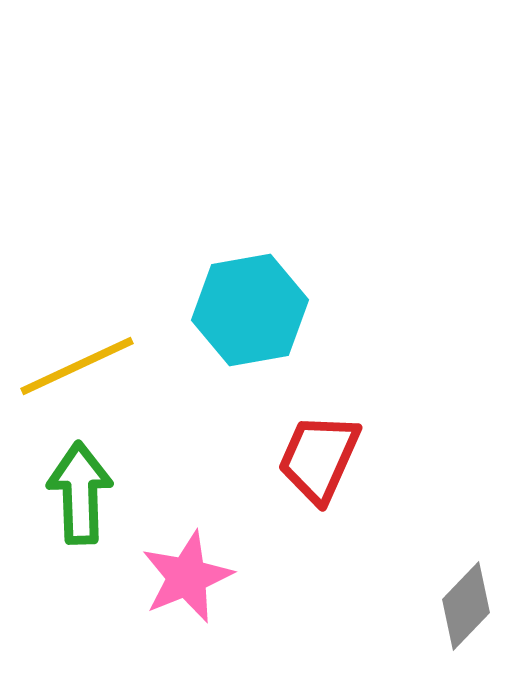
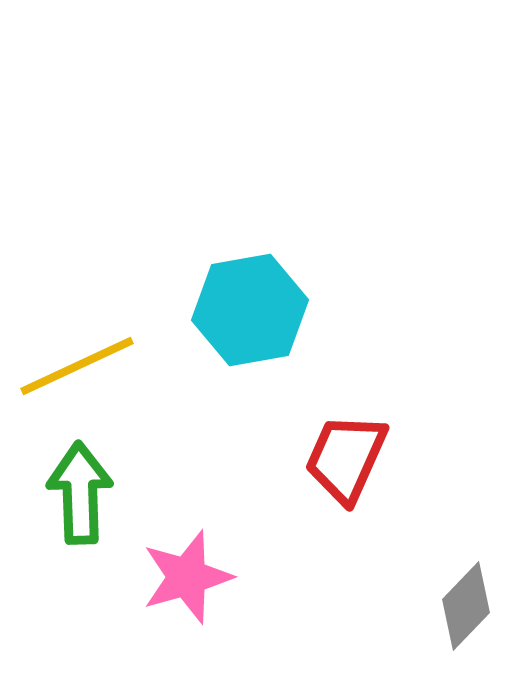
red trapezoid: moved 27 px right
pink star: rotated 6 degrees clockwise
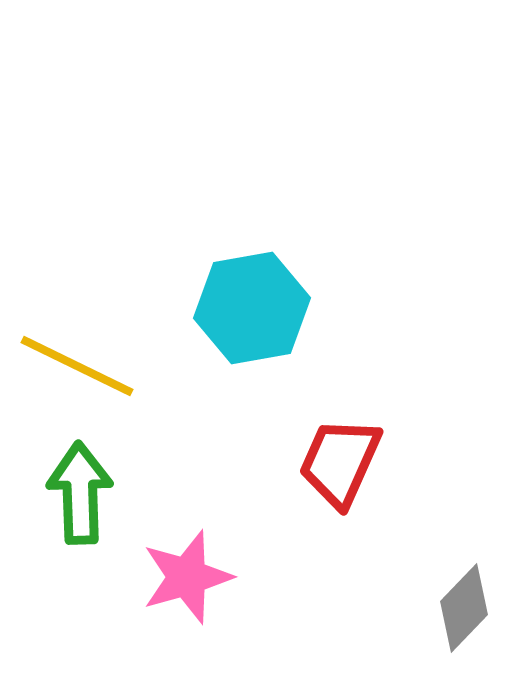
cyan hexagon: moved 2 px right, 2 px up
yellow line: rotated 51 degrees clockwise
red trapezoid: moved 6 px left, 4 px down
gray diamond: moved 2 px left, 2 px down
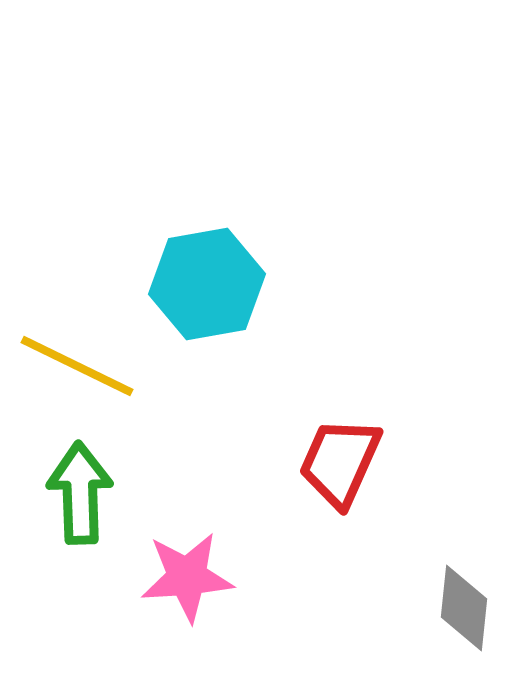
cyan hexagon: moved 45 px left, 24 px up
pink star: rotated 12 degrees clockwise
gray diamond: rotated 38 degrees counterclockwise
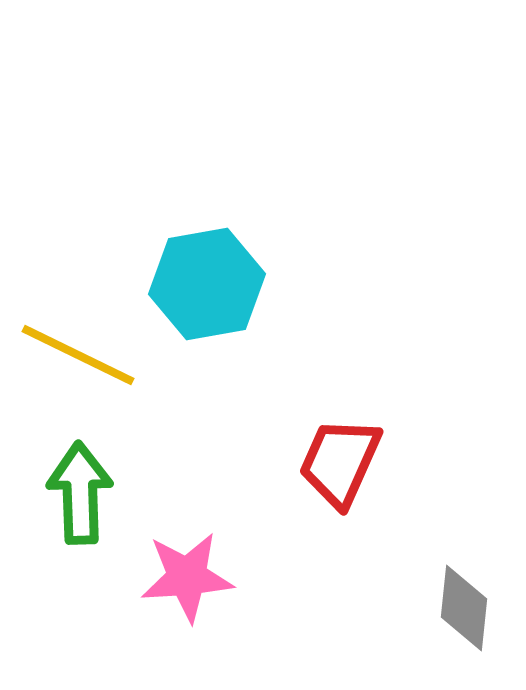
yellow line: moved 1 px right, 11 px up
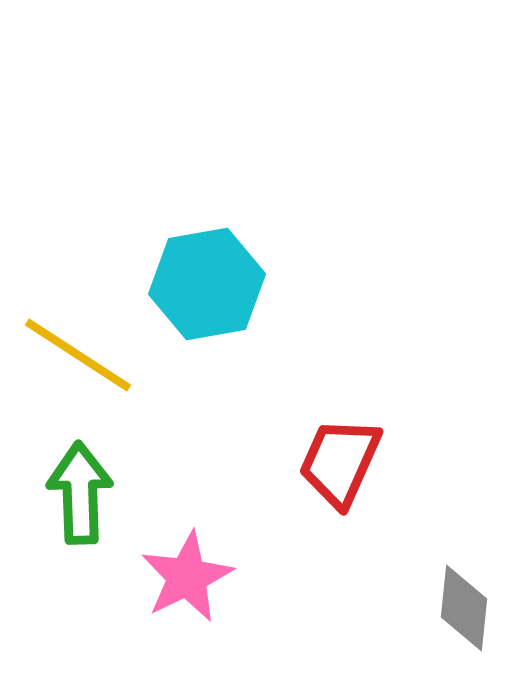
yellow line: rotated 7 degrees clockwise
pink star: rotated 22 degrees counterclockwise
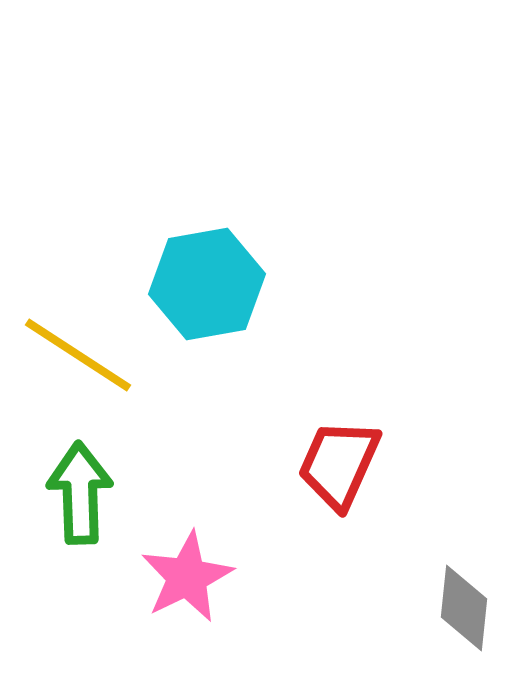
red trapezoid: moved 1 px left, 2 px down
